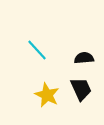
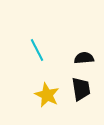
cyan line: rotated 15 degrees clockwise
black trapezoid: rotated 15 degrees clockwise
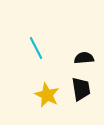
cyan line: moved 1 px left, 2 px up
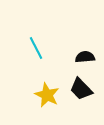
black semicircle: moved 1 px right, 1 px up
black trapezoid: rotated 145 degrees clockwise
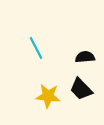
yellow star: moved 1 px right, 1 px down; rotated 20 degrees counterclockwise
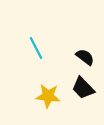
black semicircle: rotated 42 degrees clockwise
black trapezoid: moved 2 px right, 1 px up
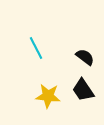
black trapezoid: moved 2 px down; rotated 10 degrees clockwise
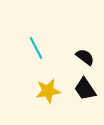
black trapezoid: moved 2 px right, 1 px up
yellow star: moved 5 px up; rotated 15 degrees counterclockwise
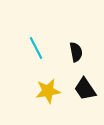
black semicircle: moved 9 px left, 5 px up; rotated 42 degrees clockwise
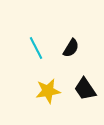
black semicircle: moved 5 px left, 4 px up; rotated 42 degrees clockwise
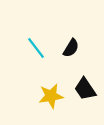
cyan line: rotated 10 degrees counterclockwise
yellow star: moved 3 px right, 5 px down
